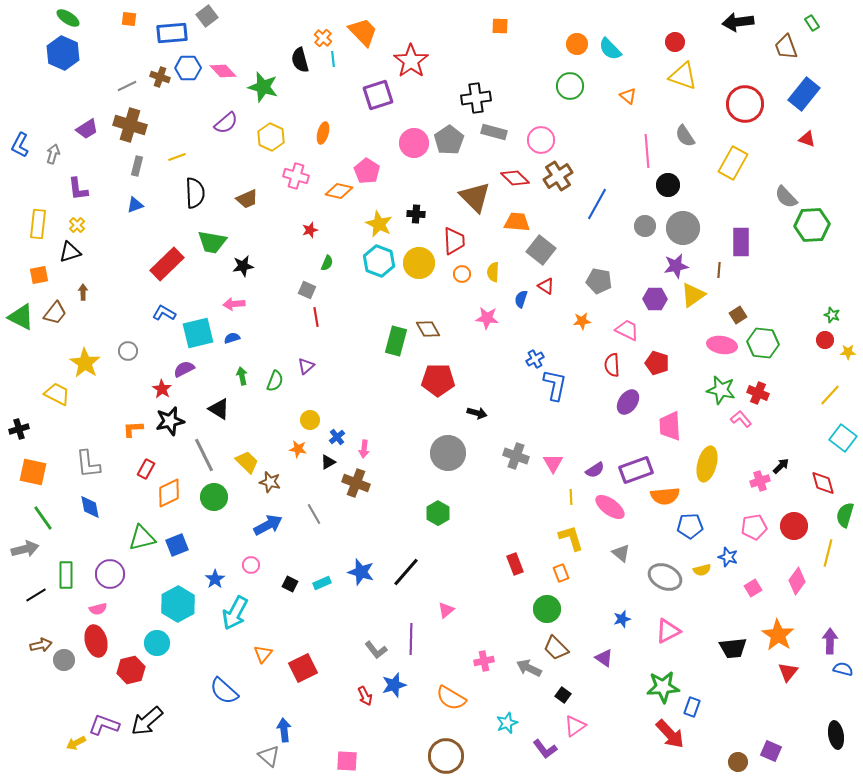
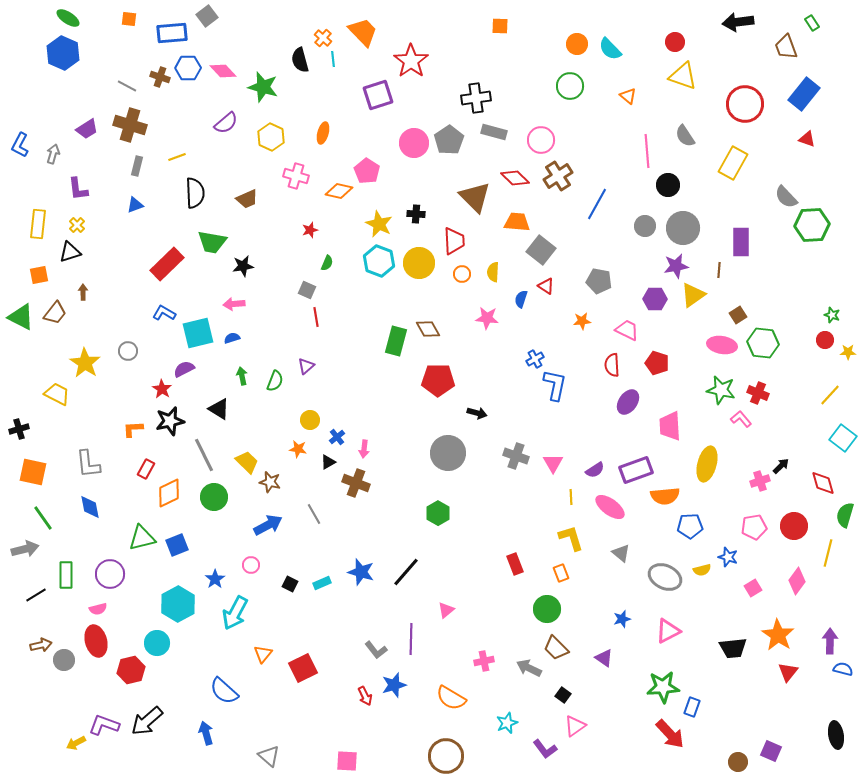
gray line at (127, 86): rotated 54 degrees clockwise
blue arrow at (284, 730): moved 78 px left, 3 px down; rotated 10 degrees counterclockwise
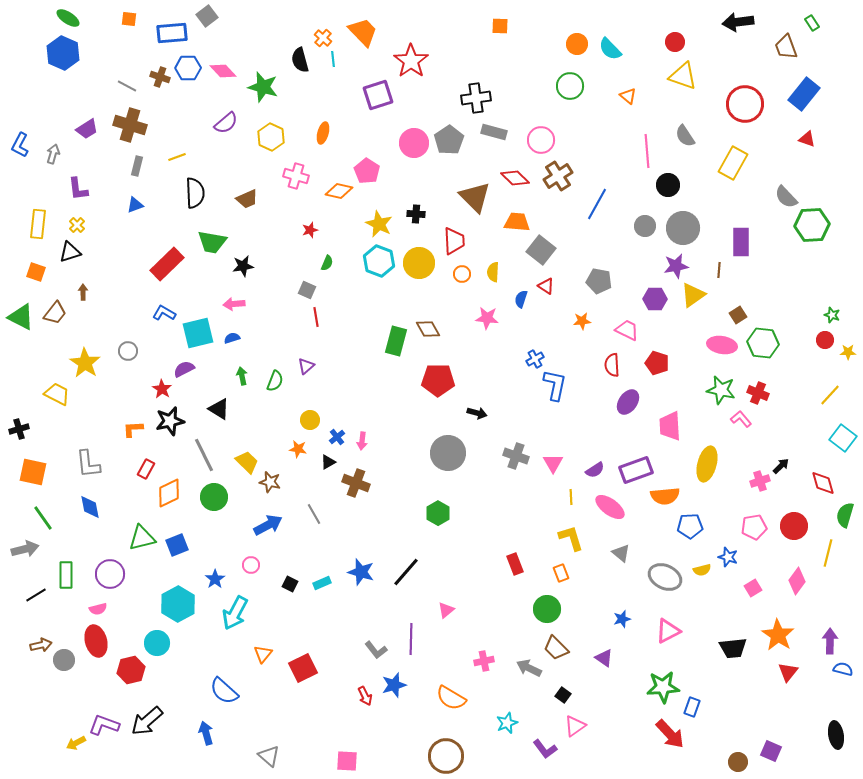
orange square at (39, 275): moved 3 px left, 3 px up; rotated 30 degrees clockwise
pink arrow at (364, 449): moved 2 px left, 8 px up
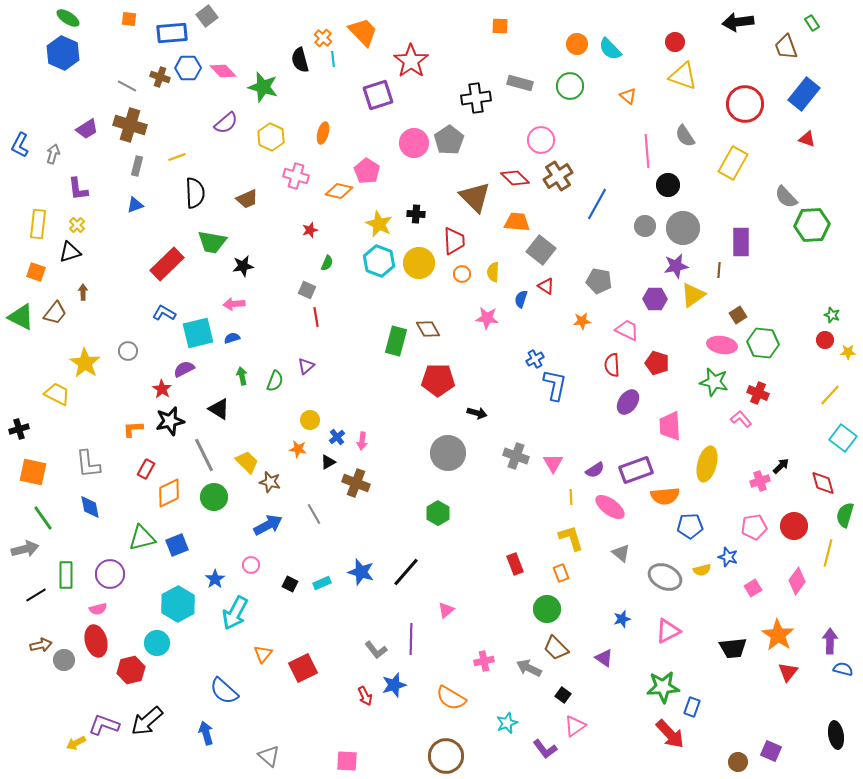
gray rectangle at (494, 132): moved 26 px right, 49 px up
green star at (721, 390): moved 7 px left, 8 px up
